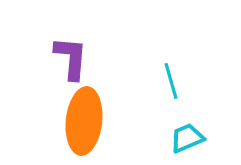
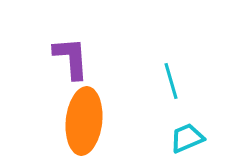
purple L-shape: rotated 9 degrees counterclockwise
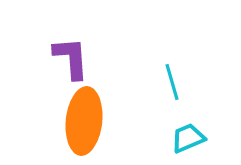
cyan line: moved 1 px right, 1 px down
cyan trapezoid: moved 1 px right
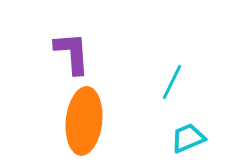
purple L-shape: moved 1 px right, 5 px up
cyan line: rotated 42 degrees clockwise
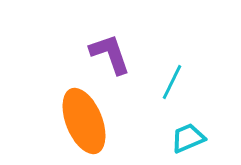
purple L-shape: moved 38 px right, 1 px down; rotated 15 degrees counterclockwise
orange ellipse: rotated 28 degrees counterclockwise
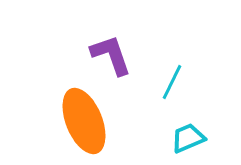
purple L-shape: moved 1 px right, 1 px down
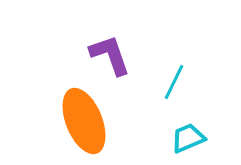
purple L-shape: moved 1 px left
cyan line: moved 2 px right
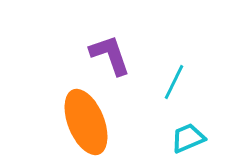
orange ellipse: moved 2 px right, 1 px down
